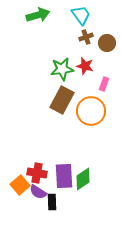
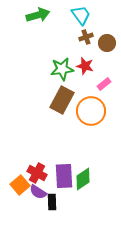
pink rectangle: rotated 32 degrees clockwise
red cross: rotated 18 degrees clockwise
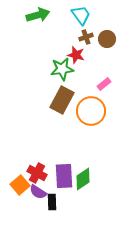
brown circle: moved 4 px up
red star: moved 9 px left, 11 px up
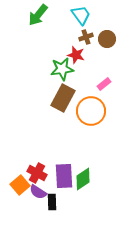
green arrow: rotated 145 degrees clockwise
brown rectangle: moved 1 px right, 2 px up
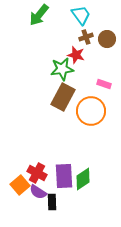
green arrow: moved 1 px right
pink rectangle: rotated 56 degrees clockwise
brown rectangle: moved 1 px up
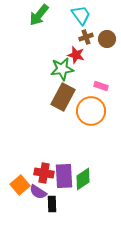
pink rectangle: moved 3 px left, 2 px down
red cross: moved 7 px right; rotated 18 degrees counterclockwise
black rectangle: moved 2 px down
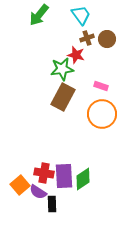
brown cross: moved 1 px right, 1 px down
orange circle: moved 11 px right, 3 px down
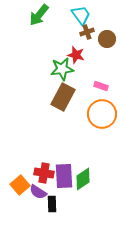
brown cross: moved 6 px up
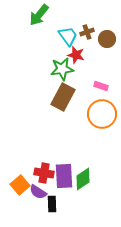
cyan trapezoid: moved 13 px left, 21 px down
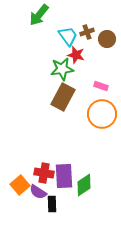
green diamond: moved 1 px right, 6 px down
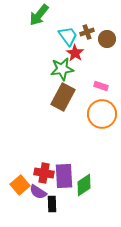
red star: moved 1 px left, 2 px up; rotated 18 degrees clockwise
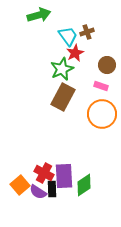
green arrow: rotated 145 degrees counterclockwise
brown circle: moved 26 px down
red star: rotated 12 degrees clockwise
green star: rotated 15 degrees counterclockwise
red cross: rotated 18 degrees clockwise
black rectangle: moved 15 px up
